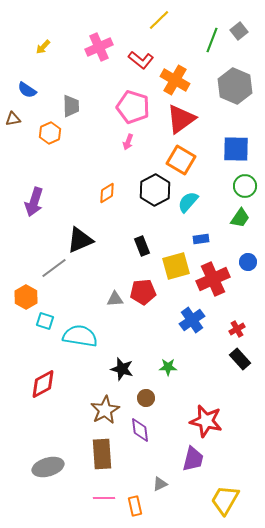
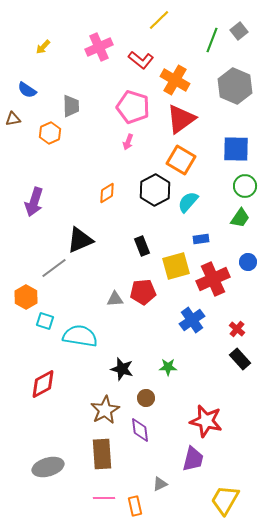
red cross at (237, 329): rotated 21 degrees counterclockwise
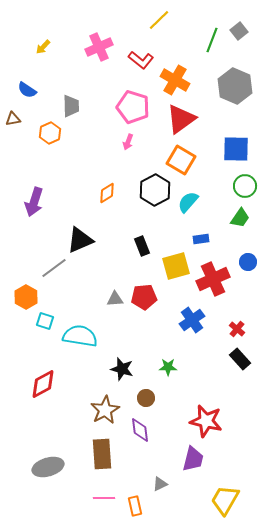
red pentagon at (143, 292): moved 1 px right, 5 px down
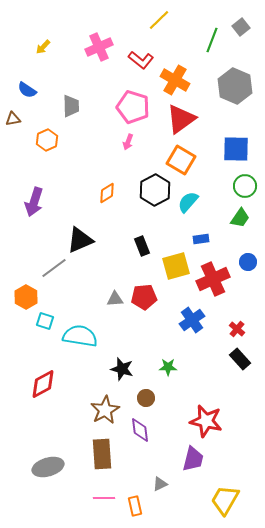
gray square at (239, 31): moved 2 px right, 4 px up
orange hexagon at (50, 133): moved 3 px left, 7 px down
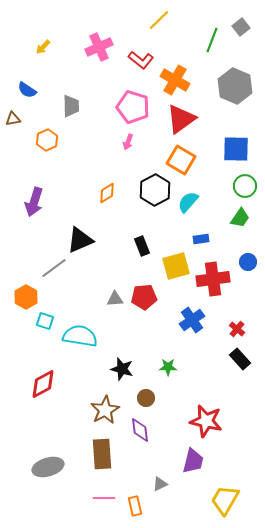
red cross at (213, 279): rotated 16 degrees clockwise
purple trapezoid at (193, 459): moved 2 px down
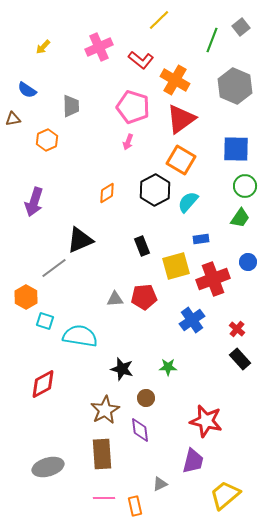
red cross at (213, 279): rotated 12 degrees counterclockwise
yellow trapezoid at (225, 500): moved 5 px up; rotated 20 degrees clockwise
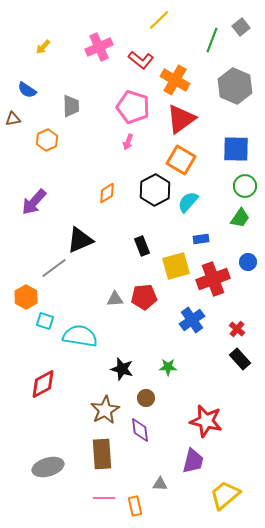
purple arrow at (34, 202): rotated 24 degrees clockwise
gray triangle at (160, 484): rotated 28 degrees clockwise
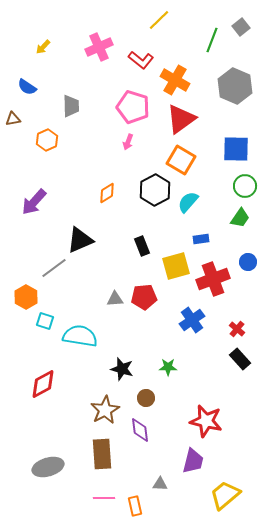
blue semicircle at (27, 90): moved 3 px up
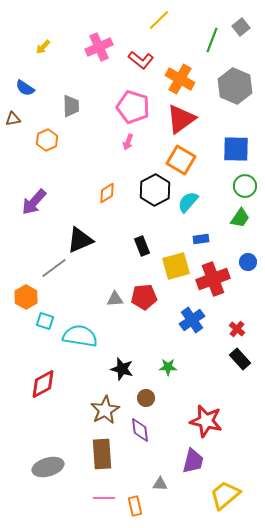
orange cross at (175, 80): moved 5 px right, 1 px up
blue semicircle at (27, 87): moved 2 px left, 1 px down
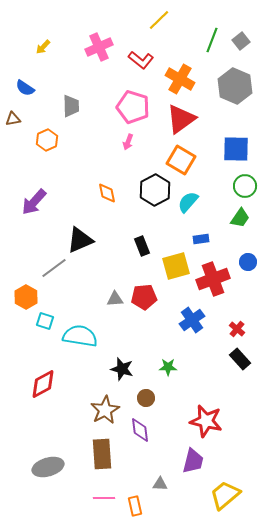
gray square at (241, 27): moved 14 px down
orange diamond at (107, 193): rotated 70 degrees counterclockwise
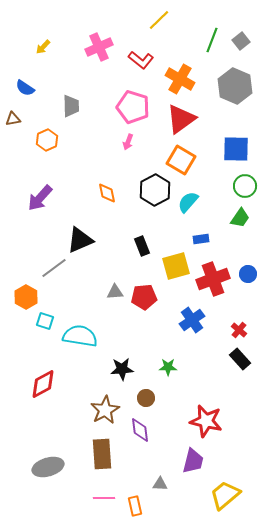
purple arrow at (34, 202): moved 6 px right, 4 px up
blue circle at (248, 262): moved 12 px down
gray triangle at (115, 299): moved 7 px up
red cross at (237, 329): moved 2 px right, 1 px down
black star at (122, 369): rotated 20 degrees counterclockwise
